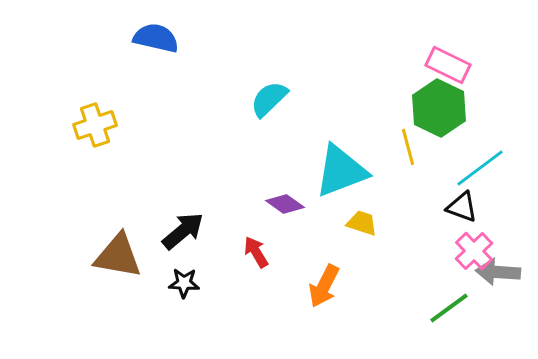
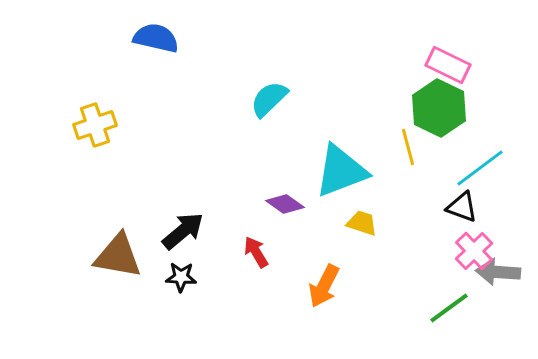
black star: moved 3 px left, 6 px up
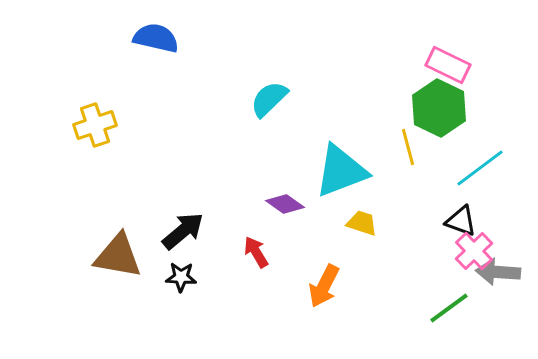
black triangle: moved 1 px left, 14 px down
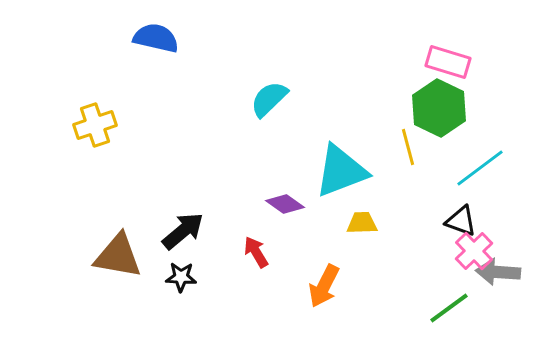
pink rectangle: moved 3 px up; rotated 9 degrees counterclockwise
yellow trapezoid: rotated 20 degrees counterclockwise
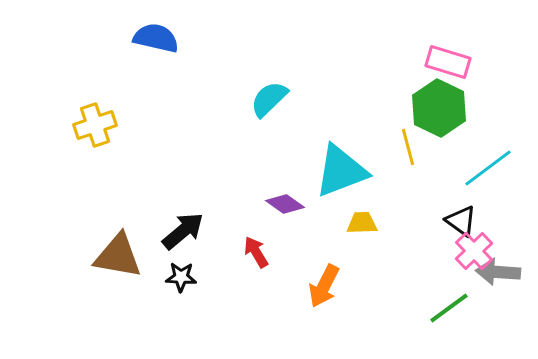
cyan line: moved 8 px right
black triangle: rotated 16 degrees clockwise
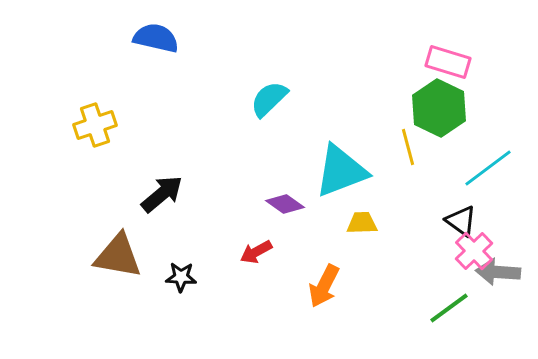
black arrow: moved 21 px left, 37 px up
red arrow: rotated 88 degrees counterclockwise
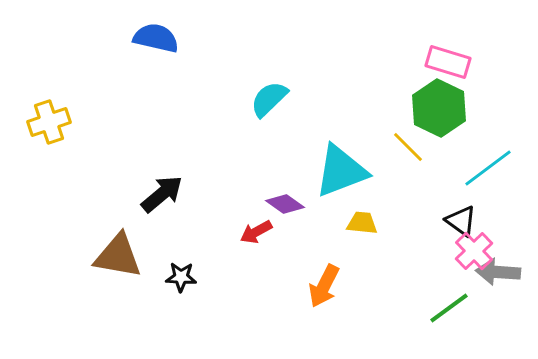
yellow cross: moved 46 px left, 3 px up
yellow line: rotated 30 degrees counterclockwise
yellow trapezoid: rotated 8 degrees clockwise
red arrow: moved 20 px up
